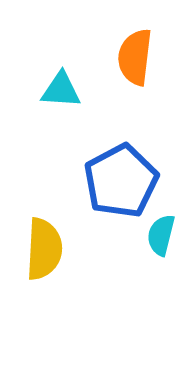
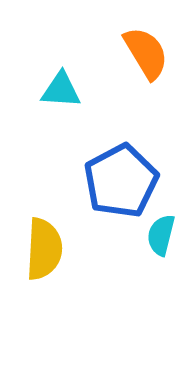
orange semicircle: moved 11 px right, 4 px up; rotated 142 degrees clockwise
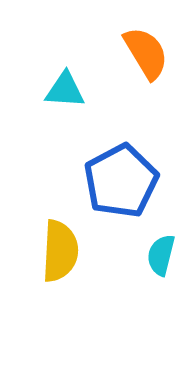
cyan triangle: moved 4 px right
cyan semicircle: moved 20 px down
yellow semicircle: moved 16 px right, 2 px down
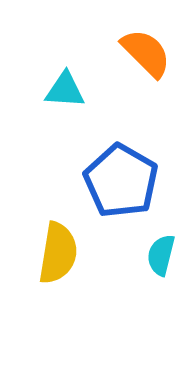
orange semicircle: rotated 14 degrees counterclockwise
blue pentagon: rotated 14 degrees counterclockwise
yellow semicircle: moved 2 px left, 2 px down; rotated 6 degrees clockwise
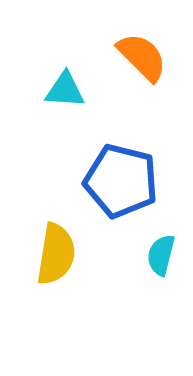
orange semicircle: moved 4 px left, 4 px down
blue pentagon: rotated 16 degrees counterclockwise
yellow semicircle: moved 2 px left, 1 px down
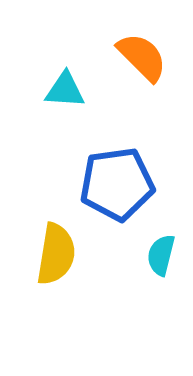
blue pentagon: moved 4 px left, 3 px down; rotated 22 degrees counterclockwise
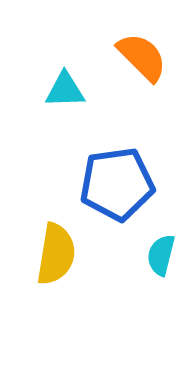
cyan triangle: rotated 6 degrees counterclockwise
